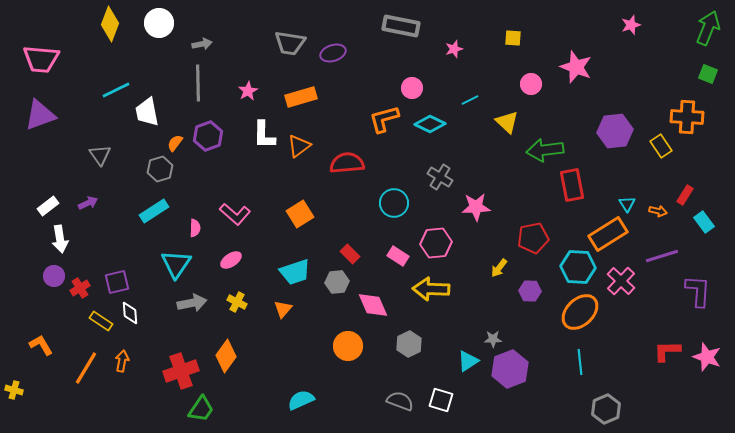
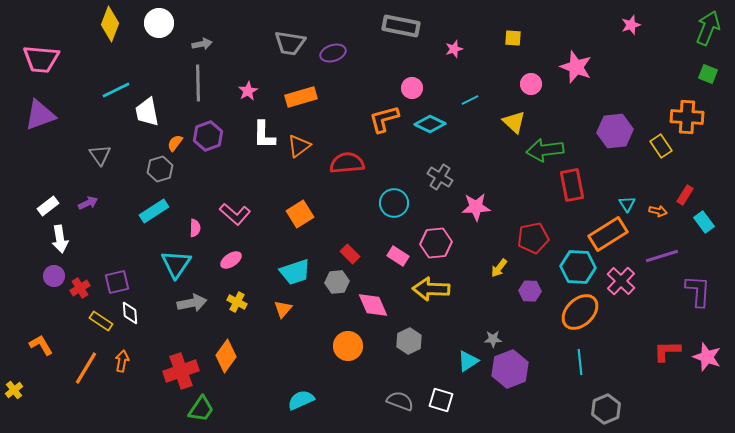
yellow triangle at (507, 122): moved 7 px right
gray hexagon at (409, 344): moved 3 px up
yellow cross at (14, 390): rotated 36 degrees clockwise
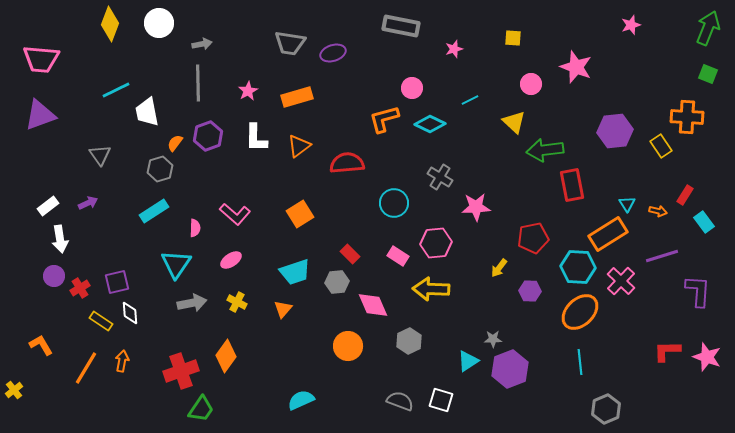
orange rectangle at (301, 97): moved 4 px left
white L-shape at (264, 135): moved 8 px left, 3 px down
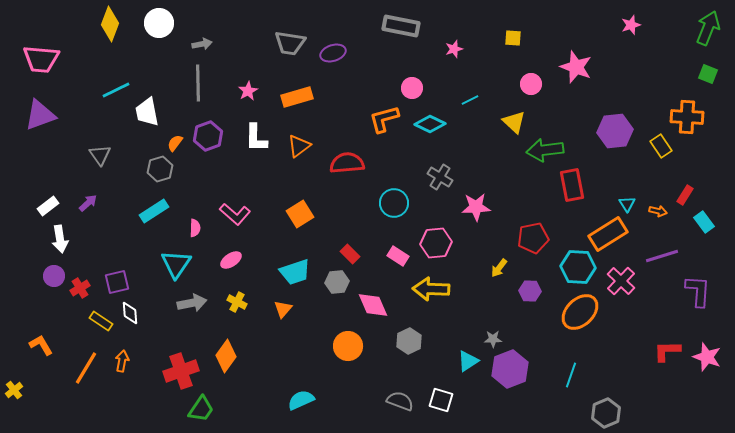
purple arrow at (88, 203): rotated 18 degrees counterclockwise
cyan line at (580, 362): moved 9 px left, 13 px down; rotated 25 degrees clockwise
gray hexagon at (606, 409): moved 4 px down
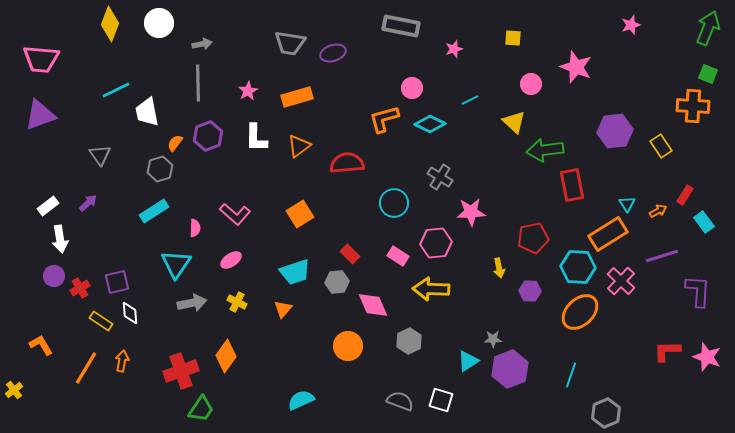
orange cross at (687, 117): moved 6 px right, 11 px up
pink star at (476, 207): moved 5 px left, 5 px down
orange arrow at (658, 211): rotated 42 degrees counterclockwise
yellow arrow at (499, 268): rotated 48 degrees counterclockwise
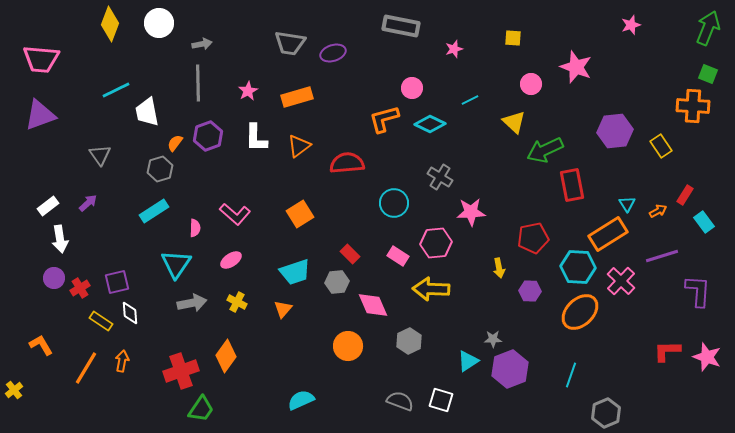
green arrow at (545, 150): rotated 18 degrees counterclockwise
purple circle at (54, 276): moved 2 px down
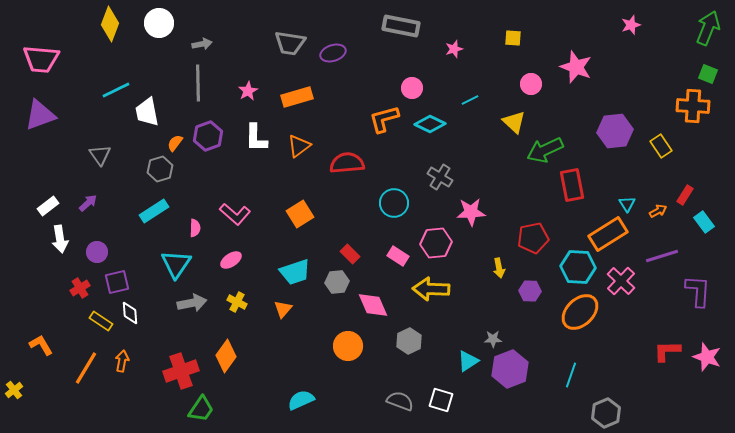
purple circle at (54, 278): moved 43 px right, 26 px up
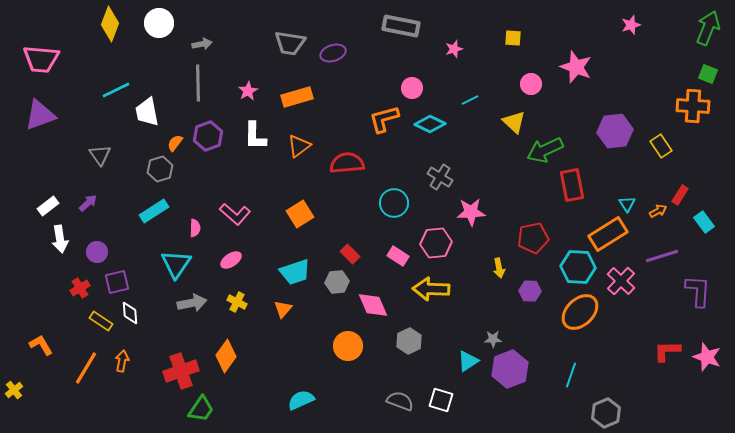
white L-shape at (256, 138): moved 1 px left, 2 px up
red rectangle at (685, 195): moved 5 px left
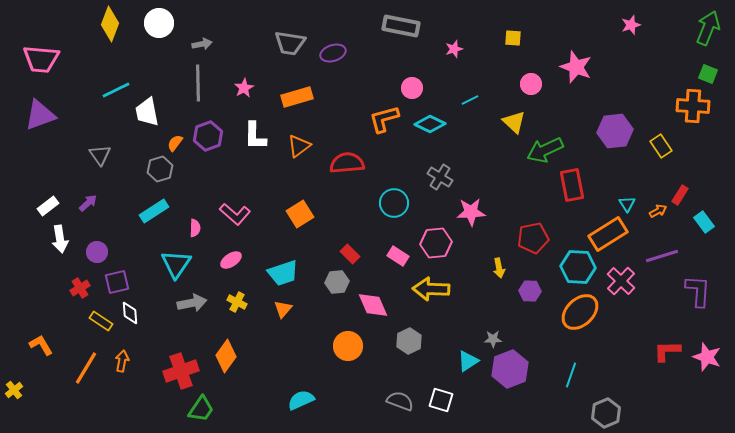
pink star at (248, 91): moved 4 px left, 3 px up
cyan trapezoid at (295, 272): moved 12 px left, 1 px down
